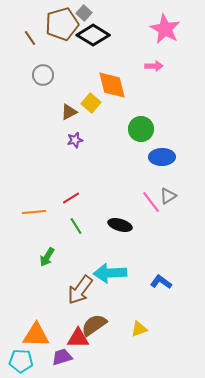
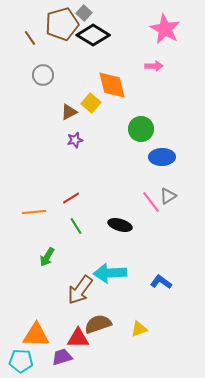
brown semicircle: moved 4 px right, 1 px up; rotated 16 degrees clockwise
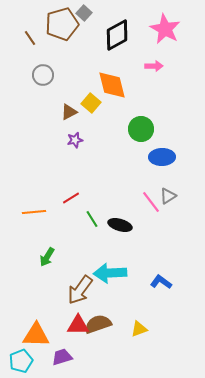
black diamond: moved 24 px right; rotated 60 degrees counterclockwise
green line: moved 16 px right, 7 px up
red triangle: moved 13 px up
cyan pentagon: rotated 25 degrees counterclockwise
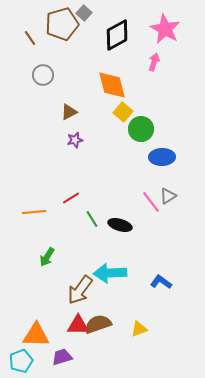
pink arrow: moved 4 px up; rotated 72 degrees counterclockwise
yellow square: moved 32 px right, 9 px down
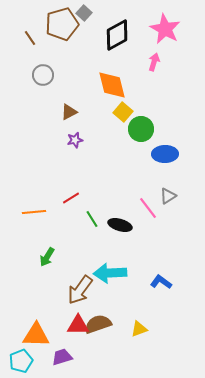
blue ellipse: moved 3 px right, 3 px up
pink line: moved 3 px left, 6 px down
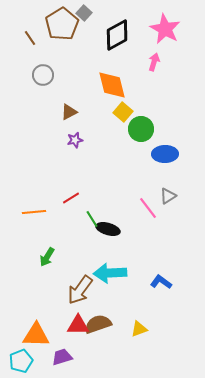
brown pentagon: rotated 16 degrees counterclockwise
black ellipse: moved 12 px left, 4 px down
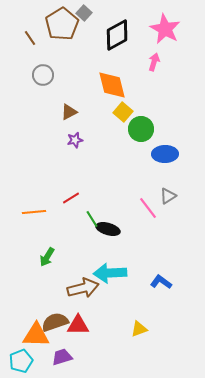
brown arrow: moved 3 px right, 2 px up; rotated 140 degrees counterclockwise
brown semicircle: moved 43 px left, 2 px up
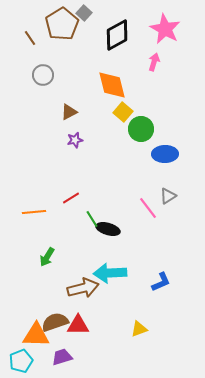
blue L-shape: rotated 120 degrees clockwise
